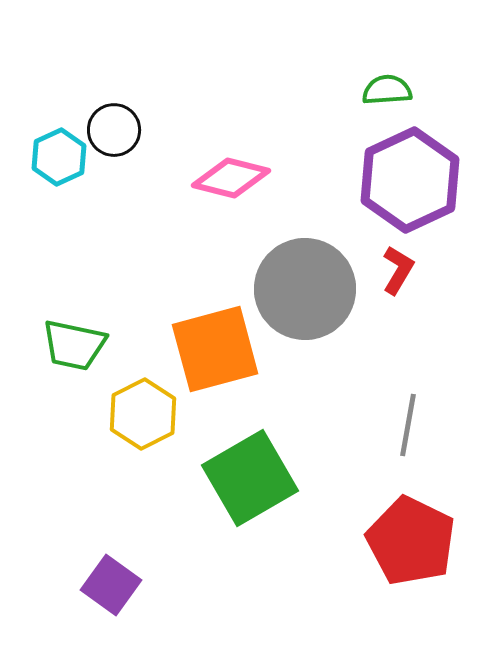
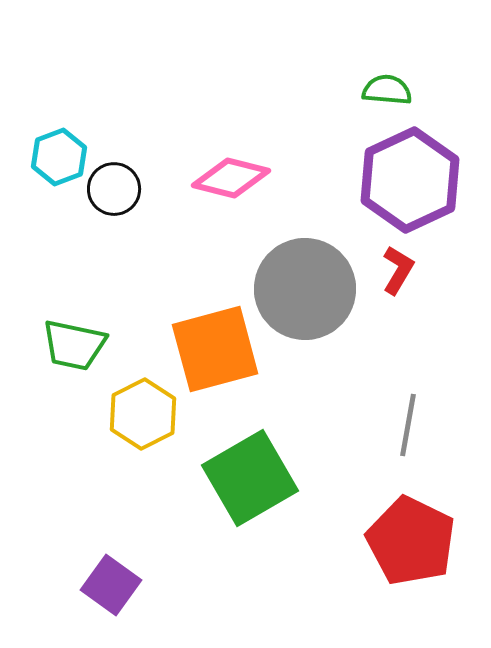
green semicircle: rotated 9 degrees clockwise
black circle: moved 59 px down
cyan hexagon: rotated 4 degrees clockwise
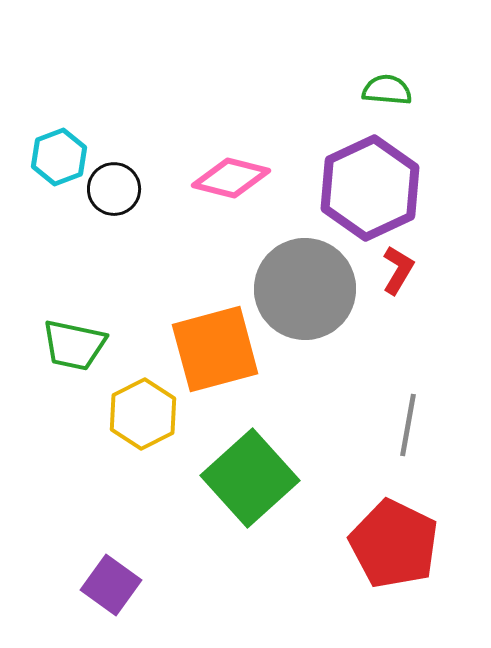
purple hexagon: moved 40 px left, 8 px down
green square: rotated 12 degrees counterclockwise
red pentagon: moved 17 px left, 3 px down
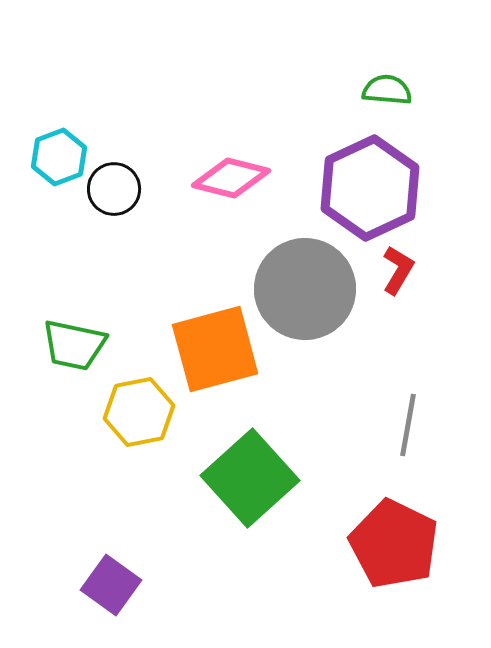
yellow hexagon: moved 4 px left, 2 px up; rotated 16 degrees clockwise
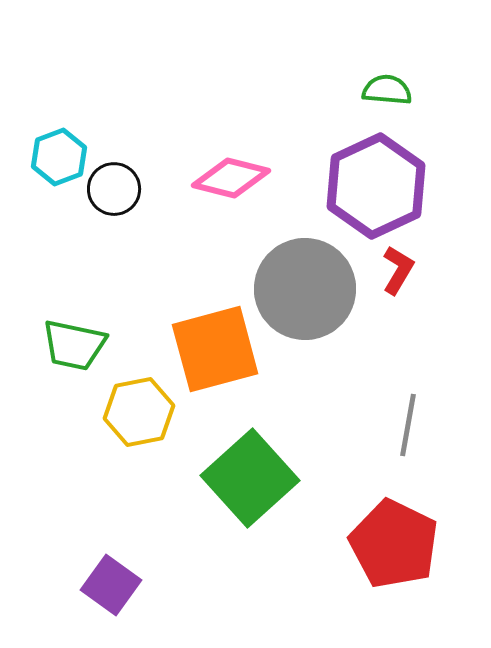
purple hexagon: moved 6 px right, 2 px up
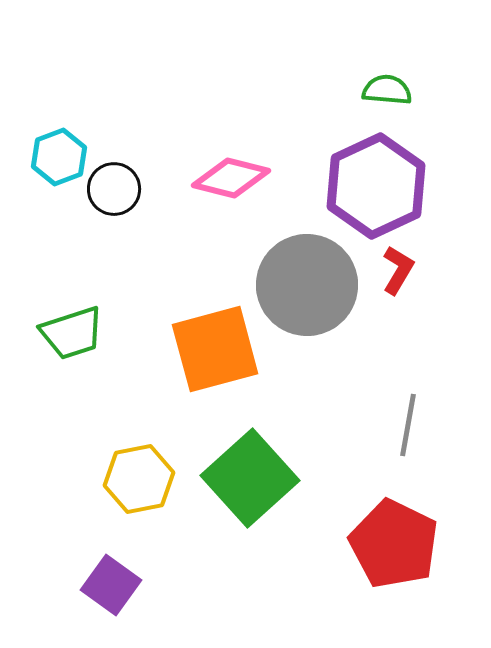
gray circle: moved 2 px right, 4 px up
green trapezoid: moved 2 px left, 12 px up; rotated 30 degrees counterclockwise
yellow hexagon: moved 67 px down
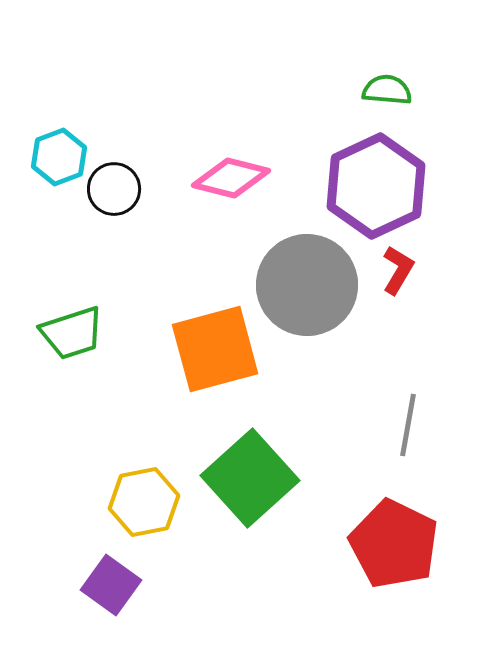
yellow hexagon: moved 5 px right, 23 px down
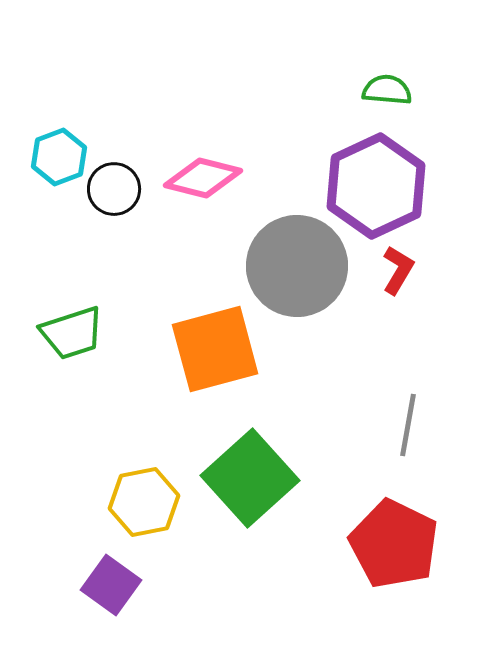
pink diamond: moved 28 px left
gray circle: moved 10 px left, 19 px up
